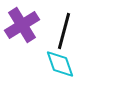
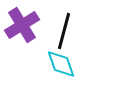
cyan diamond: moved 1 px right
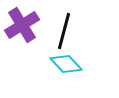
cyan diamond: moved 5 px right; rotated 24 degrees counterclockwise
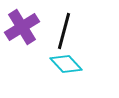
purple cross: moved 2 px down
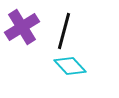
cyan diamond: moved 4 px right, 2 px down
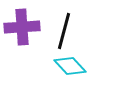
purple cross: rotated 28 degrees clockwise
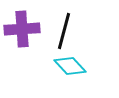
purple cross: moved 2 px down
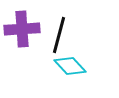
black line: moved 5 px left, 4 px down
